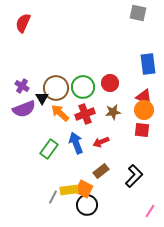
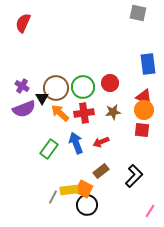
red cross: moved 1 px left, 1 px up; rotated 12 degrees clockwise
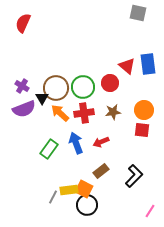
red triangle: moved 17 px left, 31 px up; rotated 18 degrees clockwise
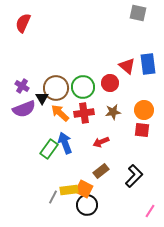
blue arrow: moved 11 px left
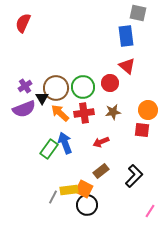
blue rectangle: moved 22 px left, 28 px up
purple cross: moved 3 px right; rotated 24 degrees clockwise
orange circle: moved 4 px right
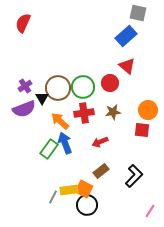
blue rectangle: rotated 55 degrees clockwise
brown circle: moved 2 px right
orange arrow: moved 8 px down
red arrow: moved 1 px left
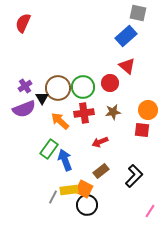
blue arrow: moved 17 px down
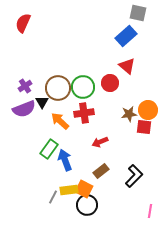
black triangle: moved 4 px down
brown star: moved 16 px right, 2 px down
red square: moved 2 px right, 3 px up
pink line: rotated 24 degrees counterclockwise
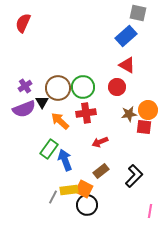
red triangle: moved 1 px up; rotated 12 degrees counterclockwise
red circle: moved 7 px right, 4 px down
red cross: moved 2 px right
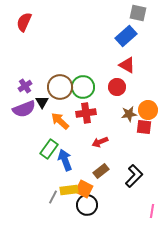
red semicircle: moved 1 px right, 1 px up
brown circle: moved 2 px right, 1 px up
pink line: moved 2 px right
